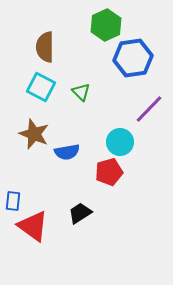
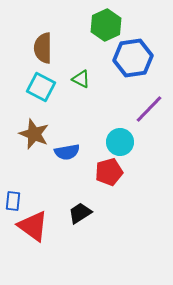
brown semicircle: moved 2 px left, 1 px down
green triangle: moved 13 px up; rotated 18 degrees counterclockwise
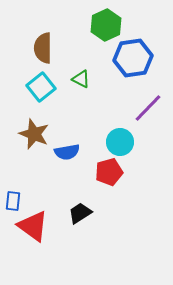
cyan square: rotated 24 degrees clockwise
purple line: moved 1 px left, 1 px up
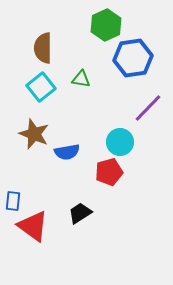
green triangle: rotated 18 degrees counterclockwise
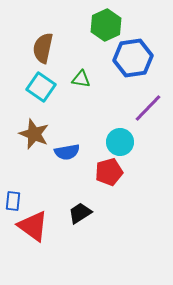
brown semicircle: rotated 12 degrees clockwise
cyan square: rotated 16 degrees counterclockwise
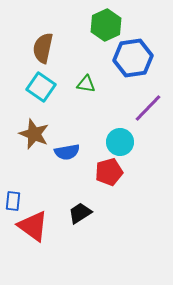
green triangle: moved 5 px right, 5 px down
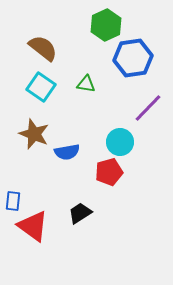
brown semicircle: rotated 116 degrees clockwise
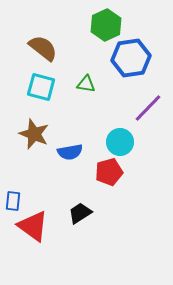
blue hexagon: moved 2 px left
cyan square: rotated 20 degrees counterclockwise
blue semicircle: moved 3 px right
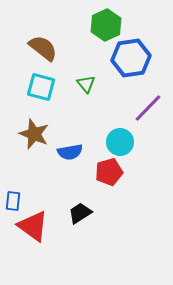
green triangle: rotated 42 degrees clockwise
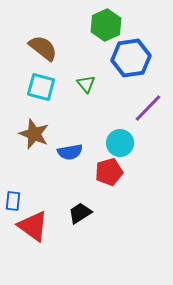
cyan circle: moved 1 px down
